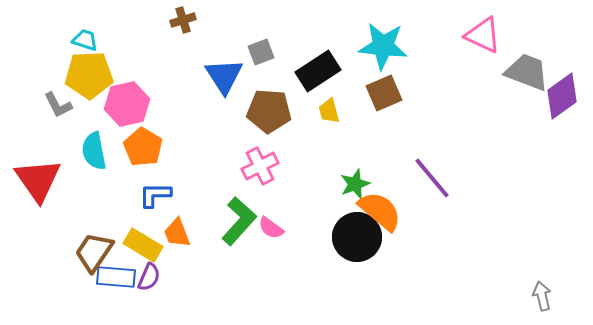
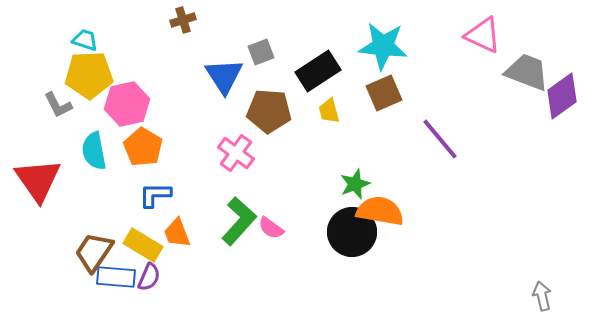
pink cross: moved 24 px left, 13 px up; rotated 27 degrees counterclockwise
purple line: moved 8 px right, 39 px up
orange semicircle: rotated 30 degrees counterclockwise
black circle: moved 5 px left, 5 px up
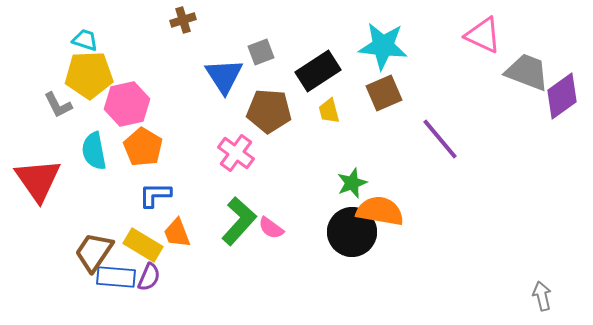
green star: moved 3 px left, 1 px up
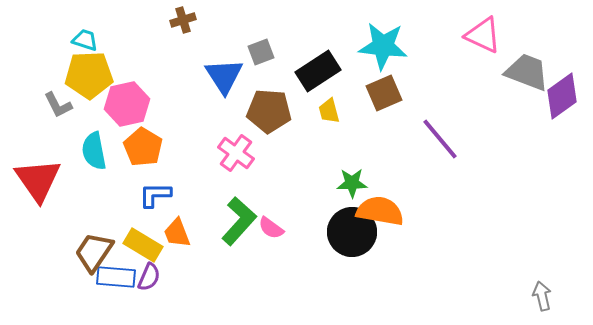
green star: rotated 20 degrees clockwise
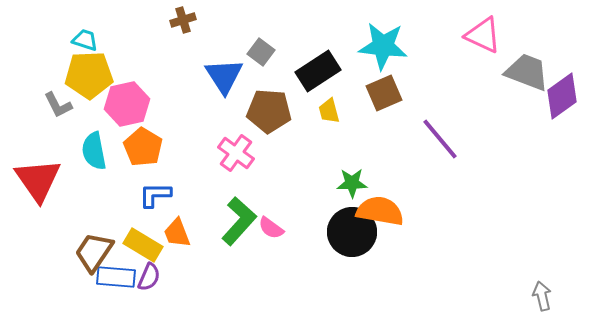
gray square: rotated 32 degrees counterclockwise
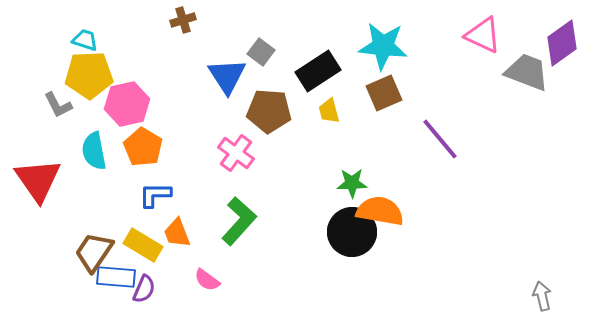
blue triangle: moved 3 px right
purple diamond: moved 53 px up
pink semicircle: moved 64 px left, 52 px down
purple semicircle: moved 5 px left, 12 px down
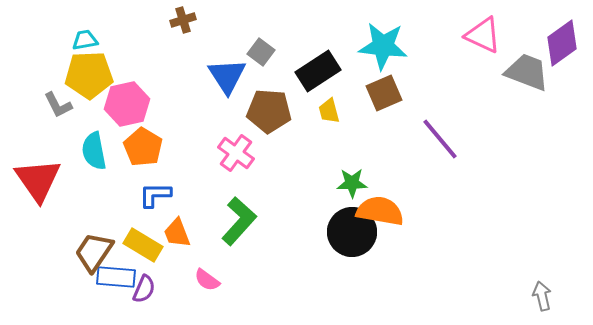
cyan trapezoid: rotated 28 degrees counterclockwise
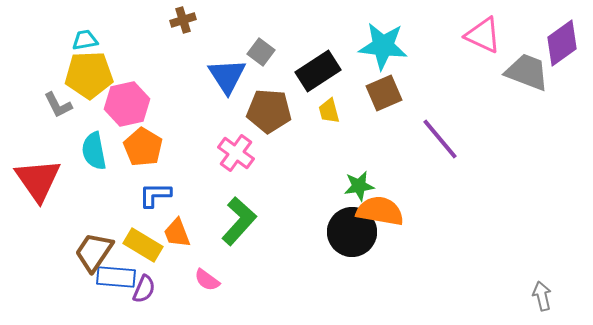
green star: moved 7 px right, 3 px down; rotated 8 degrees counterclockwise
